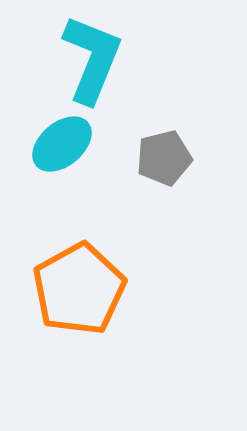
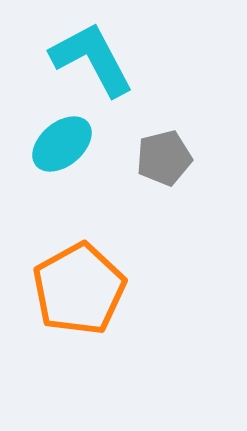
cyan L-shape: rotated 50 degrees counterclockwise
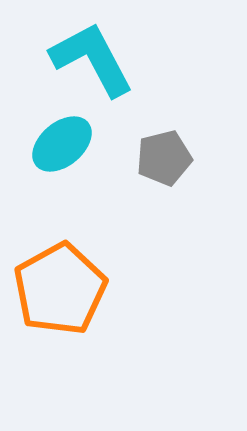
orange pentagon: moved 19 px left
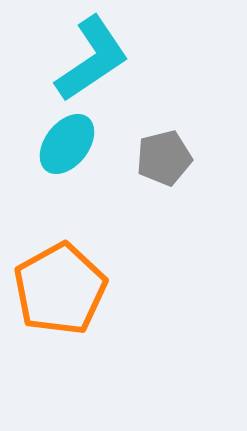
cyan L-shape: rotated 84 degrees clockwise
cyan ellipse: moved 5 px right; rotated 12 degrees counterclockwise
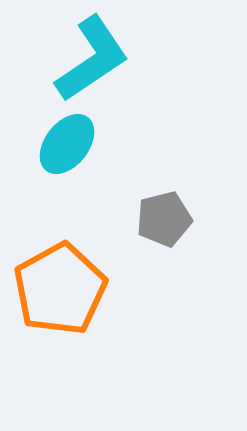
gray pentagon: moved 61 px down
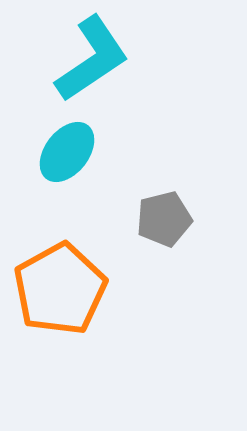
cyan ellipse: moved 8 px down
